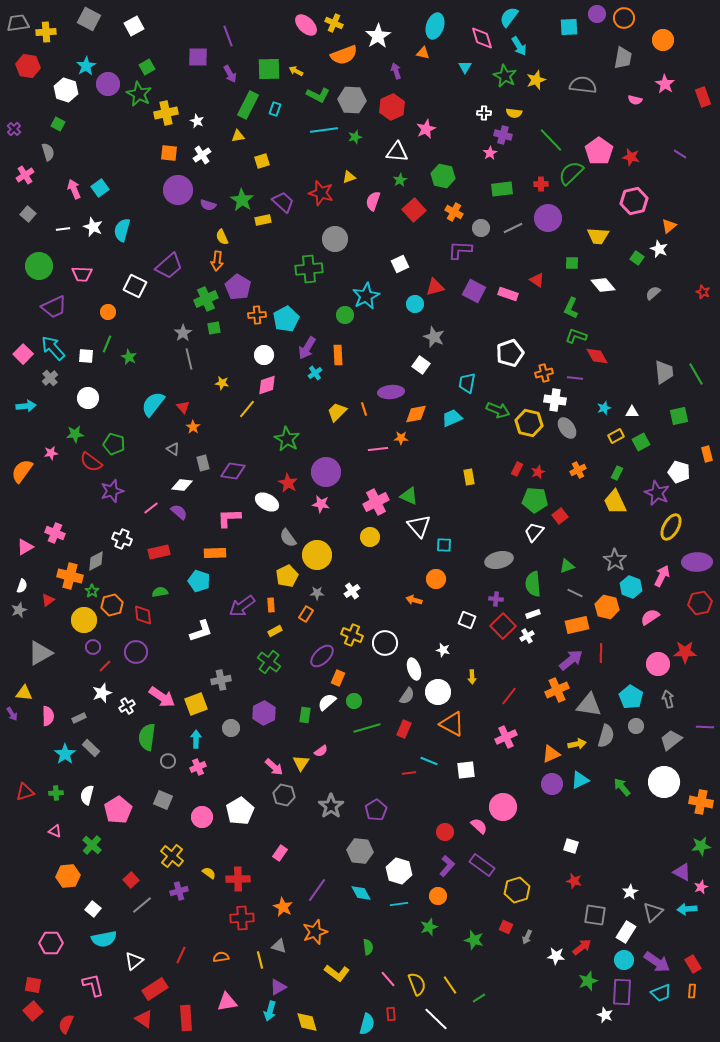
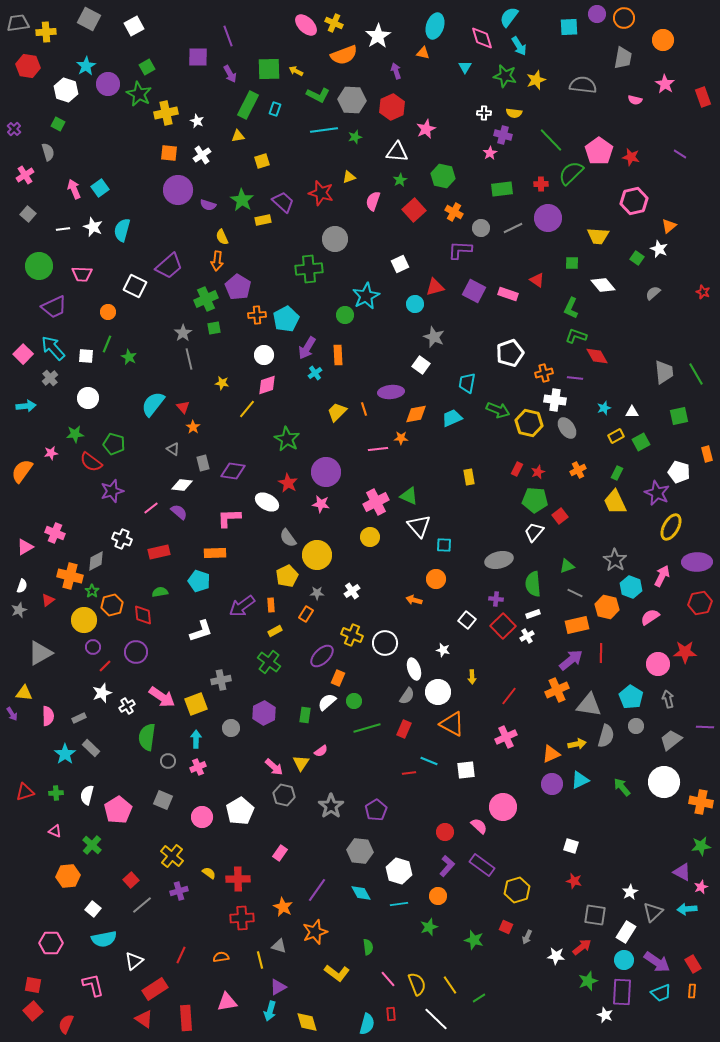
green star at (505, 76): rotated 15 degrees counterclockwise
white square at (467, 620): rotated 18 degrees clockwise
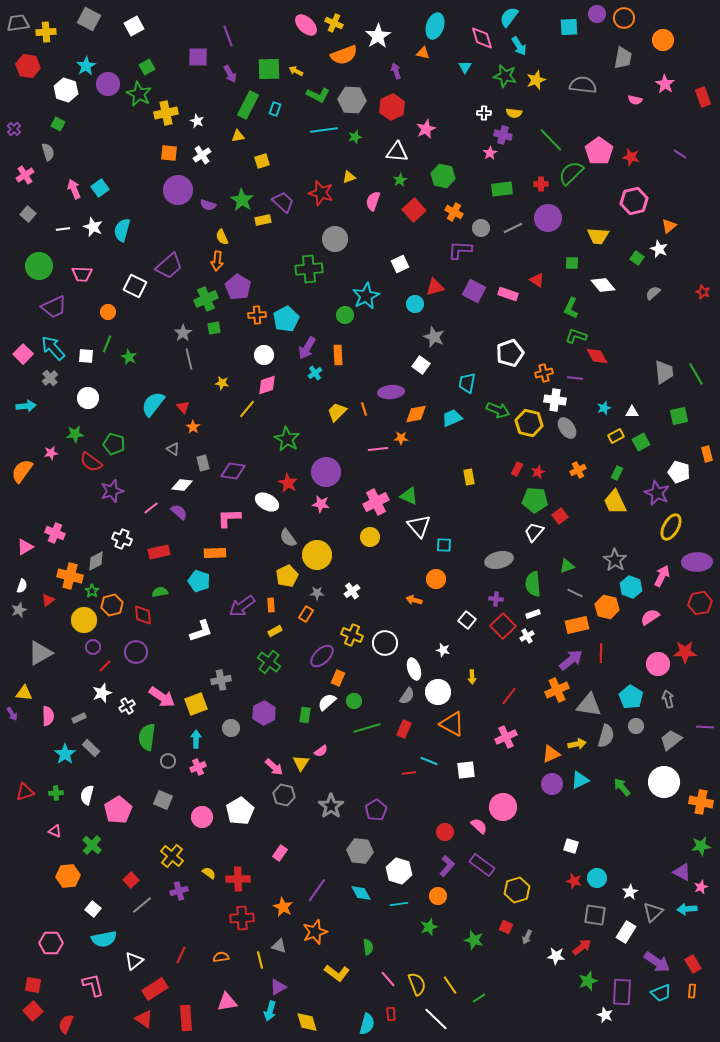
cyan circle at (624, 960): moved 27 px left, 82 px up
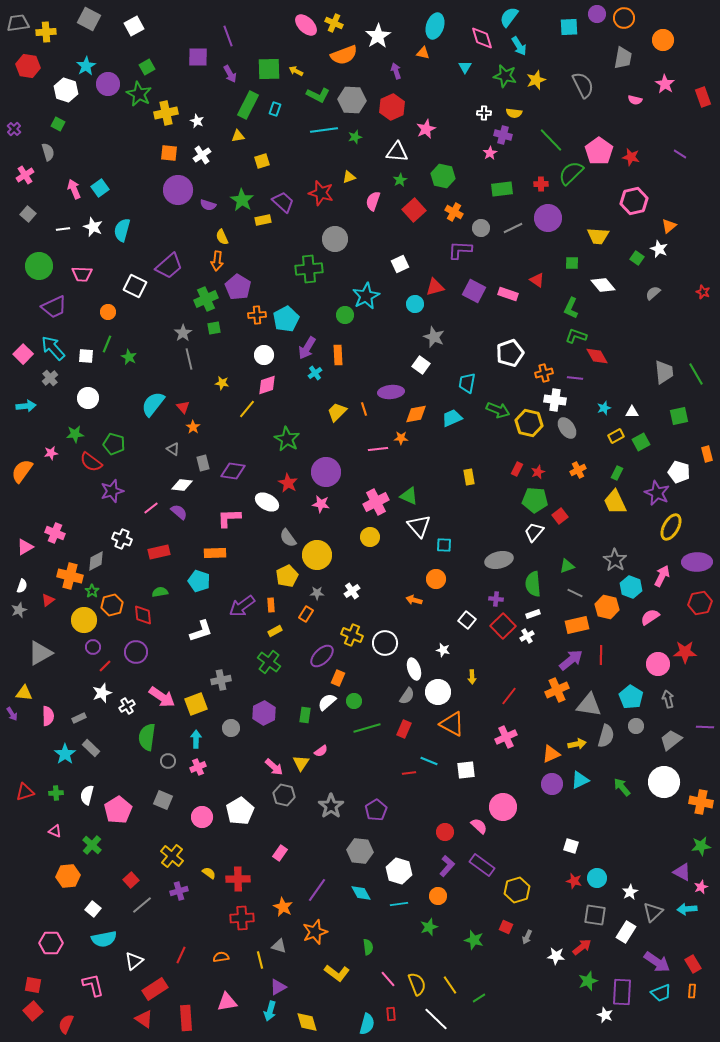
gray semicircle at (583, 85): rotated 56 degrees clockwise
red line at (601, 653): moved 2 px down
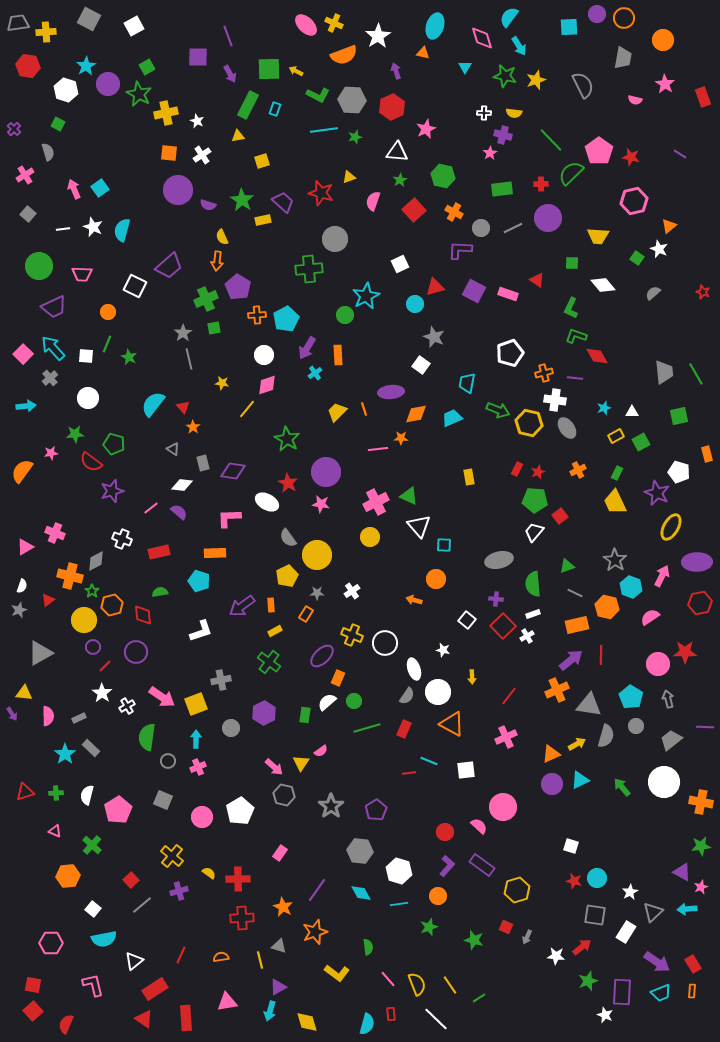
white star at (102, 693): rotated 18 degrees counterclockwise
yellow arrow at (577, 744): rotated 18 degrees counterclockwise
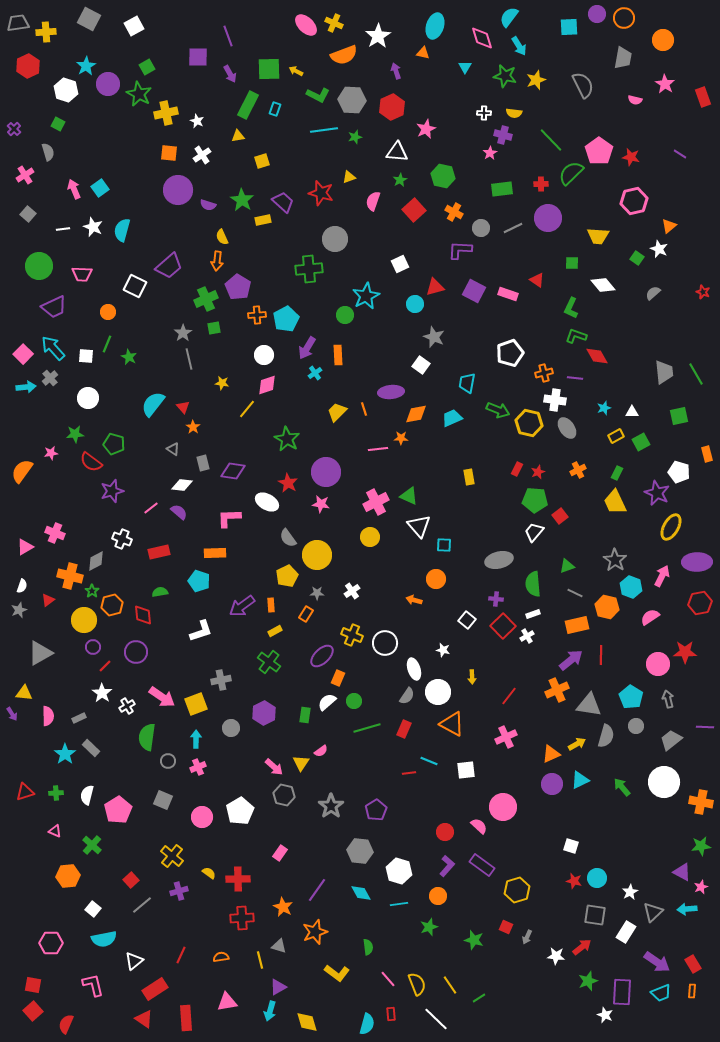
red hexagon at (28, 66): rotated 25 degrees clockwise
cyan arrow at (26, 406): moved 19 px up
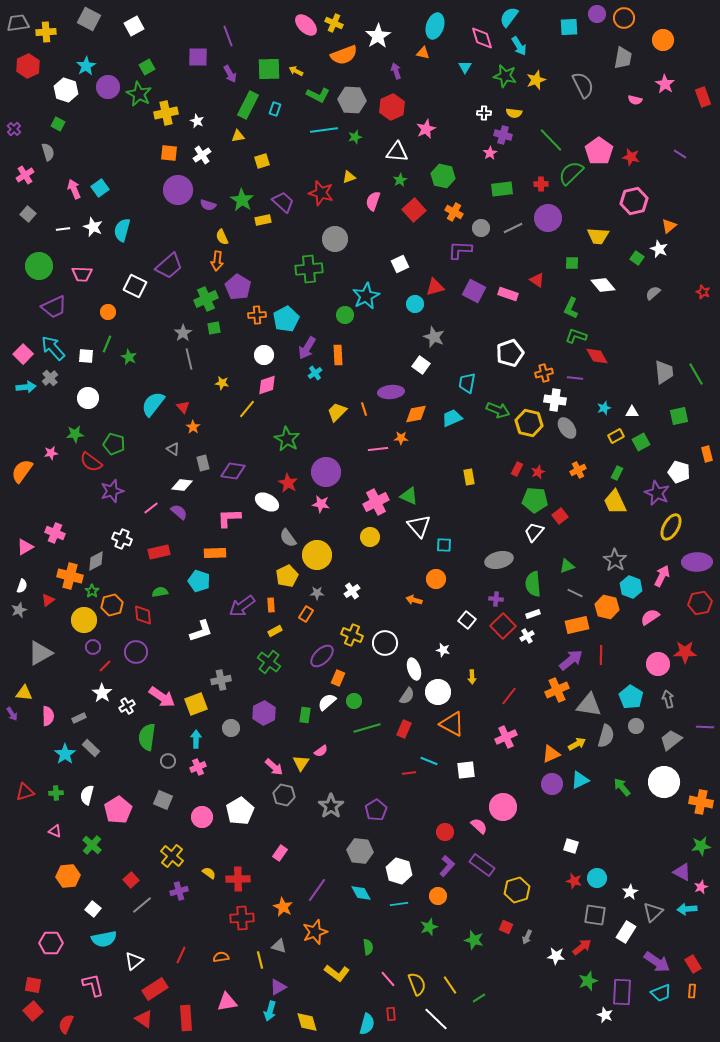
purple circle at (108, 84): moved 3 px down
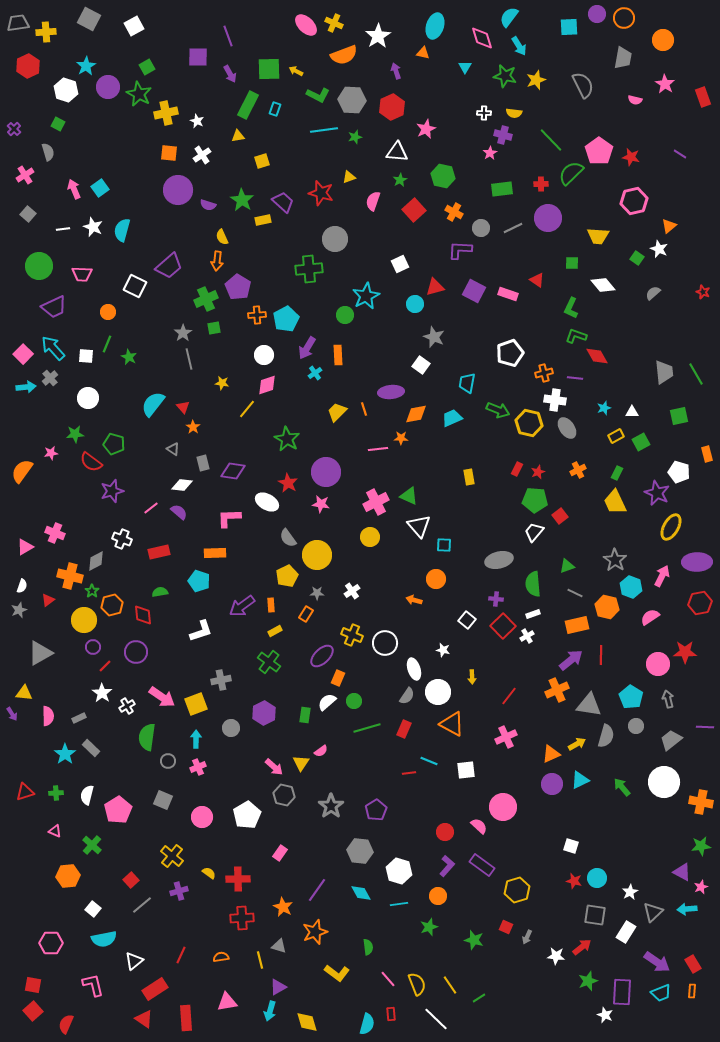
white pentagon at (240, 811): moved 7 px right, 4 px down
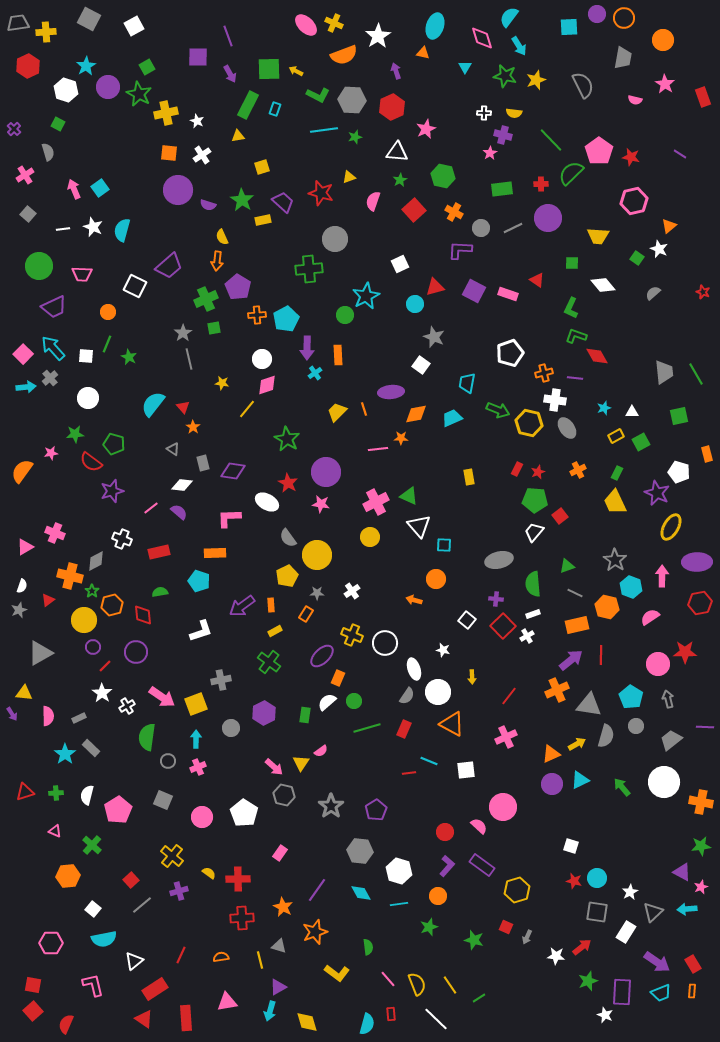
yellow square at (262, 161): moved 6 px down
purple arrow at (307, 348): rotated 30 degrees counterclockwise
white circle at (264, 355): moved 2 px left, 4 px down
pink arrow at (662, 576): rotated 25 degrees counterclockwise
white pentagon at (247, 815): moved 3 px left, 2 px up; rotated 8 degrees counterclockwise
gray square at (595, 915): moved 2 px right, 3 px up
